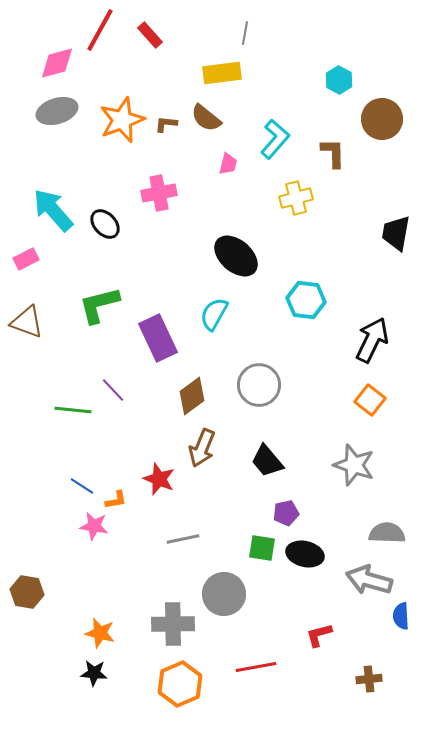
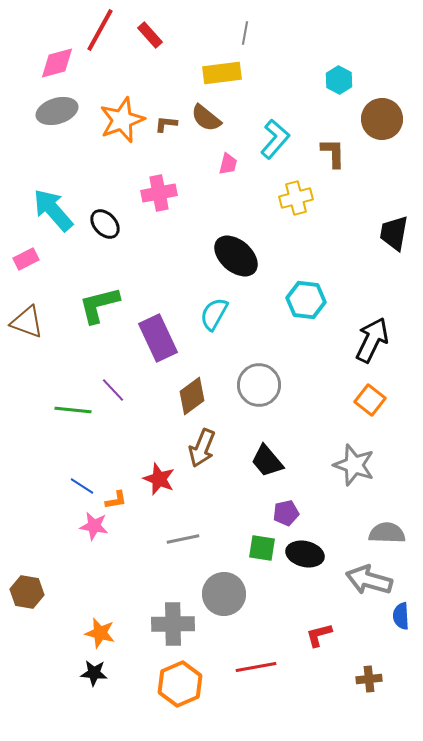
black trapezoid at (396, 233): moved 2 px left
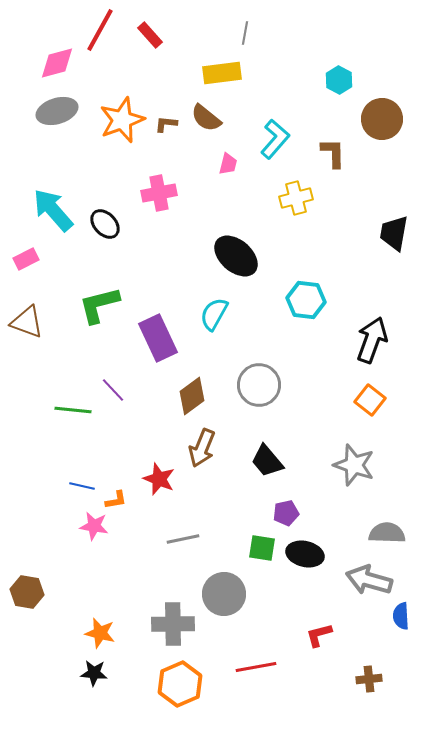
black arrow at (372, 340): rotated 6 degrees counterclockwise
blue line at (82, 486): rotated 20 degrees counterclockwise
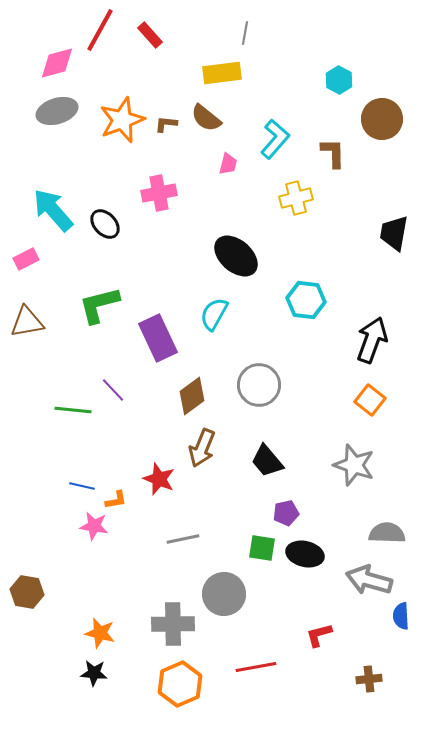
brown triangle at (27, 322): rotated 30 degrees counterclockwise
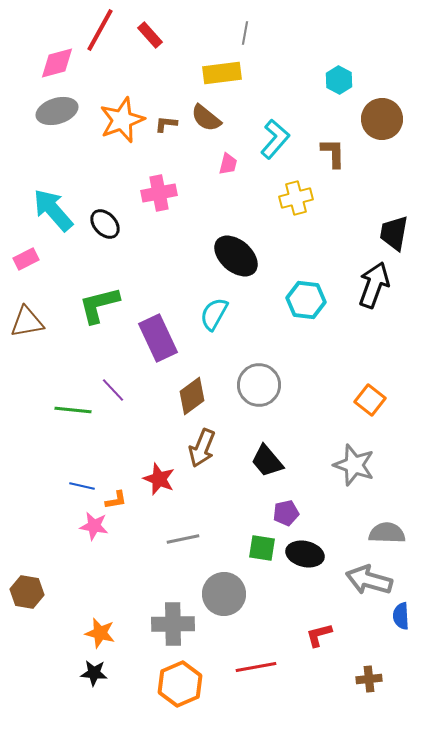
black arrow at (372, 340): moved 2 px right, 55 px up
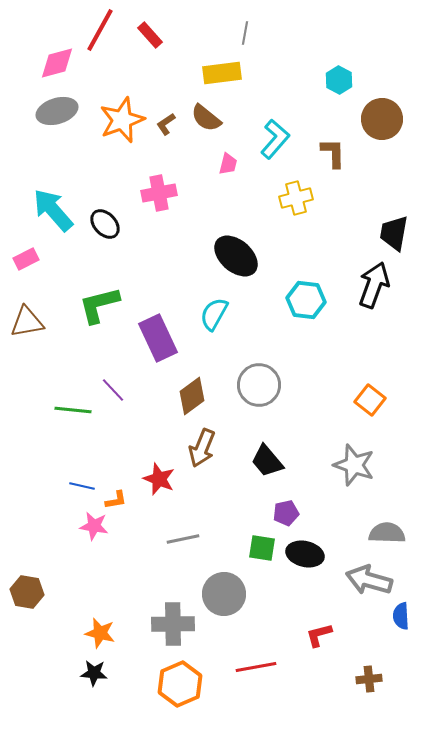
brown L-shape at (166, 124): rotated 40 degrees counterclockwise
